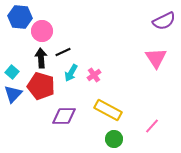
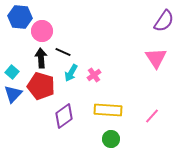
purple semicircle: rotated 30 degrees counterclockwise
black line: rotated 49 degrees clockwise
yellow rectangle: rotated 24 degrees counterclockwise
purple diamond: rotated 35 degrees counterclockwise
pink line: moved 10 px up
green circle: moved 3 px left
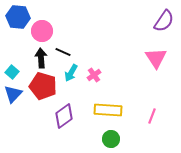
blue hexagon: moved 2 px left
red pentagon: moved 2 px right
pink line: rotated 21 degrees counterclockwise
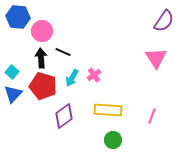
cyan arrow: moved 1 px right, 5 px down
green circle: moved 2 px right, 1 px down
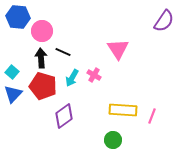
pink triangle: moved 38 px left, 9 px up
pink cross: rotated 24 degrees counterclockwise
yellow rectangle: moved 15 px right
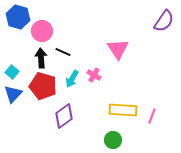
blue hexagon: rotated 10 degrees clockwise
cyan arrow: moved 1 px down
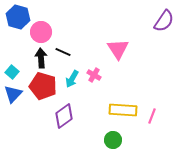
pink circle: moved 1 px left, 1 px down
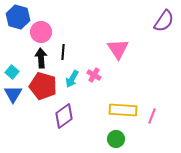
black line: rotated 70 degrees clockwise
blue triangle: rotated 12 degrees counterclockwise
green circle: moved 3 px right, 1 px up
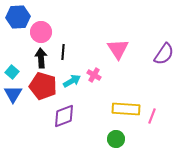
blue hexagon: rotated 20 degrees counterclockwise
purple semicircle: moved 33 px down
cyan arrow: moved 2 px down; rotated 150 degrees counterclockwise
yellow rectangle: moved 3 px right, 1 px up
purple diamond: rotated 15 degrees clockwise
